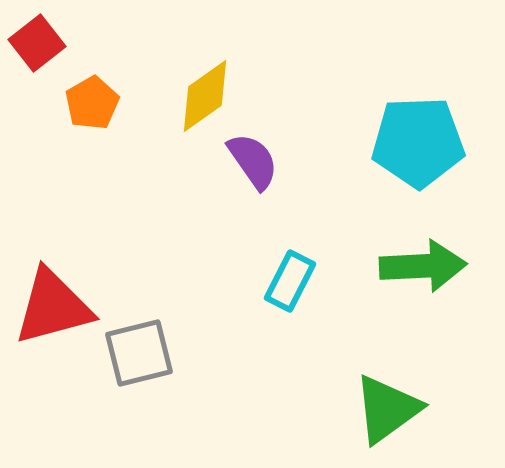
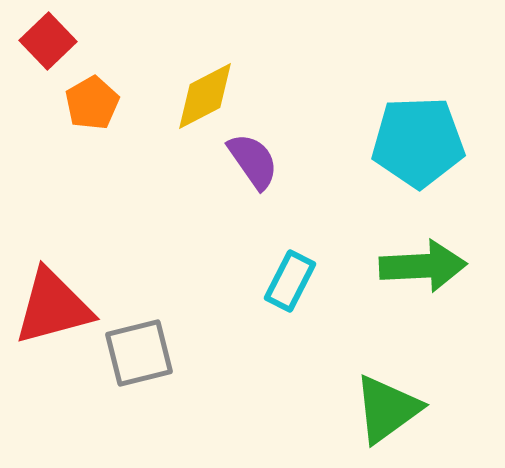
red square: moved 11 px right, 2 px up; rotated 6 degrees counterclockwise
yellow diamond: rotated 8 degrees clockwise
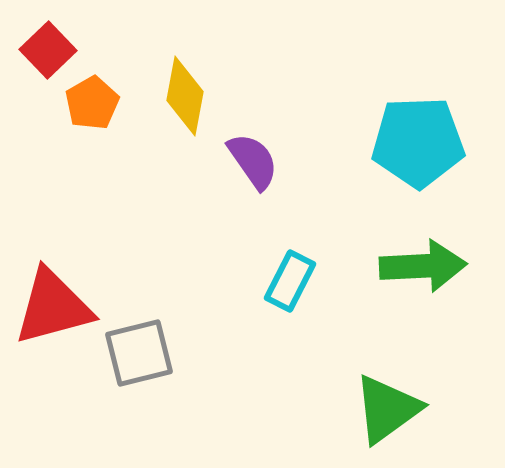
red square: moved 9 px down
yellow diamond: moved 20 px left; rotated 52 degrees counterclockwise
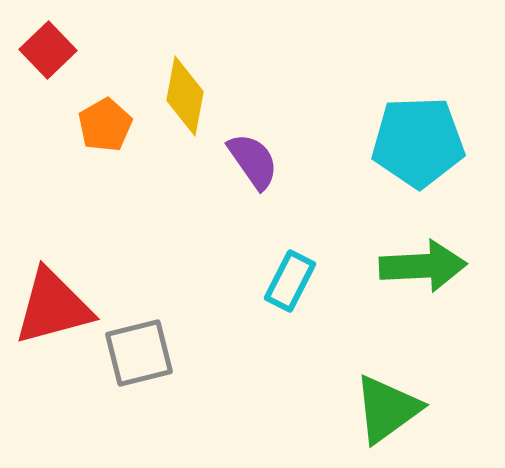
orange pentagon: moved 13 px right, 22 px down
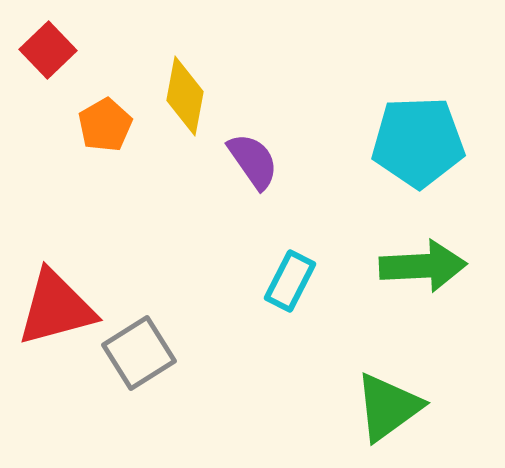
red triangle: moved 3 px right, 1 px down
gray square: rotated 18 degrees counterclockwise
green triangle: moved 1 px right, 2 px up
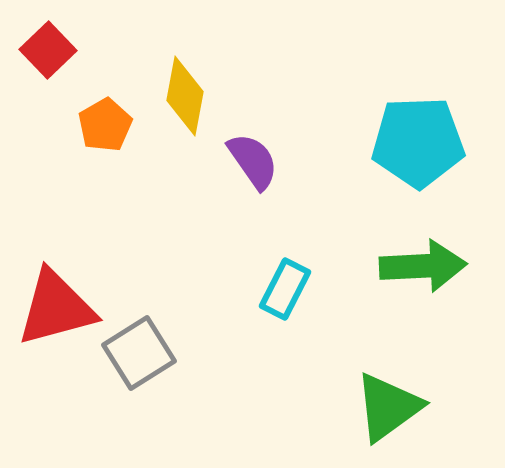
cyan rectangle: moved 5 px left, 8 px down
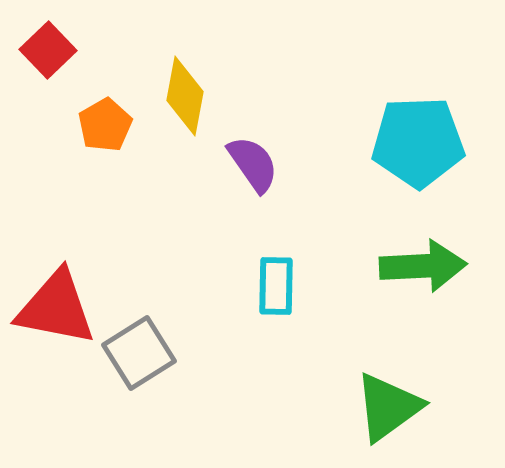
purple semicircle: moved 3 px down
cyan rectangle: moved 9 px left, 3 px up; rotated 26 degrees counterclockwise
red triangle: rotated 26 degrees clockwise
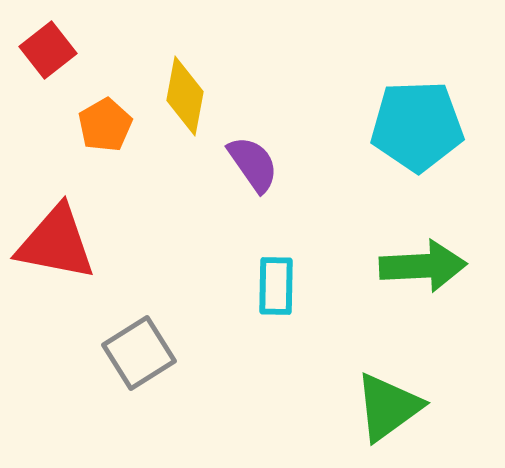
red square: rotated 6 degrees clockwise
cyan pentagon: moved 1 px left, 16 px up
red triangle: moved 65 px up
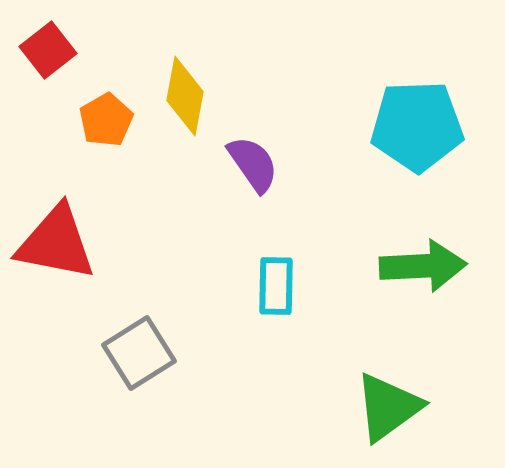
orange pentagon: moved 1 px right, 5 px up
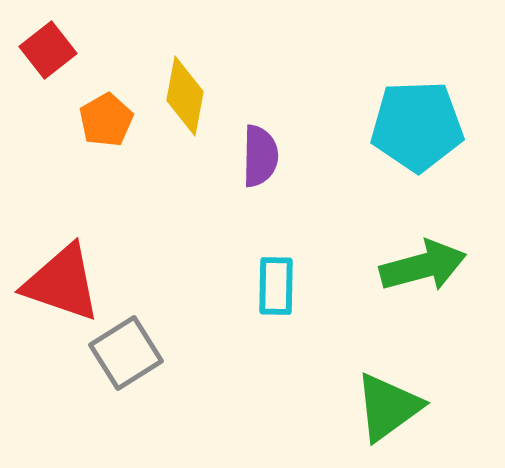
purple semicircle: moved 7 px right, 8 px up; rotated 36 degrees clockwise
red triangle: moved 6 px right, 40 px down; rotated 8 degrees clockwise
green arrow: rotated 12 degrees counterclockwise
gray square: moved 13 px left
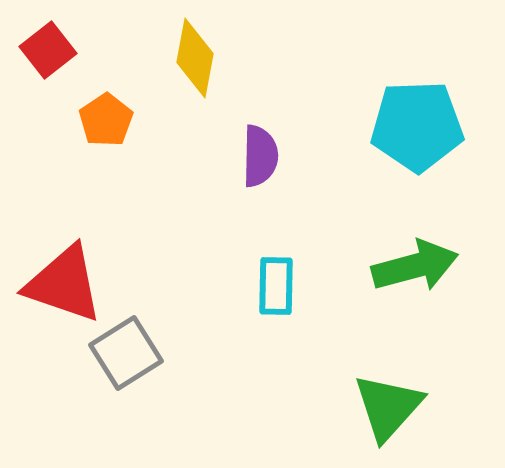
yellow diamond: moved 10 px right, 38 px up
orange pentagon: rotated 4 degrees counterclockwise
green arrow: moved 8 px left
red triangle: moved 2 px right, 1 px down
green triangle: rotated 12 degrees counterclockwise
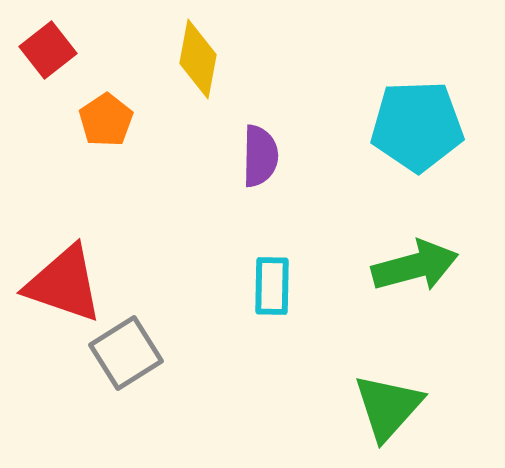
yellow diamond: moved 3 px right, 1 px down
cyan rectangle: moved 4 px left
